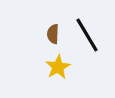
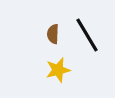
yellow star: moved 3 px down; rotated 15 degrees clockwise
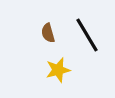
brown semicircle: moved 5 px left, 1 px up; rotated 18 degrees counterclockwise
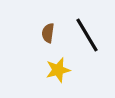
brown semicircle: rotated 24 degrees clockwise
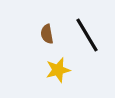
brown semicircle: moved 1 px left, 1 px down; rotated 18 degrees counterclockwise
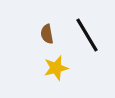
yellow star: moved 2 px left, 2 px up
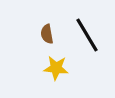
yellow star: rotated 20 degrees clockwise
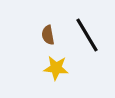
brown semicircle: moved 1 px right, 1 px down
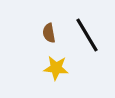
brown semicircle: moved 1 px right, 2 px up
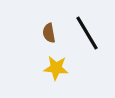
black line: moved 2 px up
